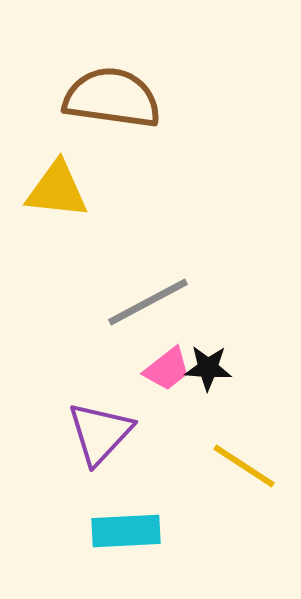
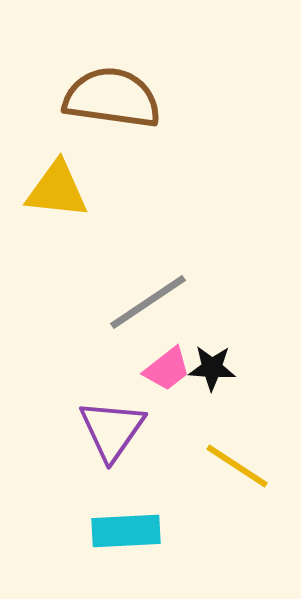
gray line: rotated 6 degrees counterclockwise
black star: moved 4 px right
purple triangle: moved 12 px right, 3 px up; rotated 8 degrees counterclockwise
yellow line: moved 7 px left
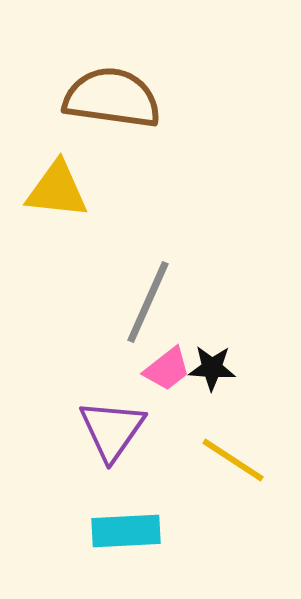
gray line: rotated 32 degrees counterclockwise
yellow line: moved 4 px left, 6 px up
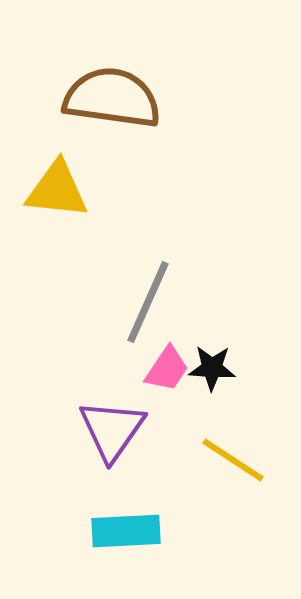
pink trapezoid: rotated 18 degrees counterclockwise
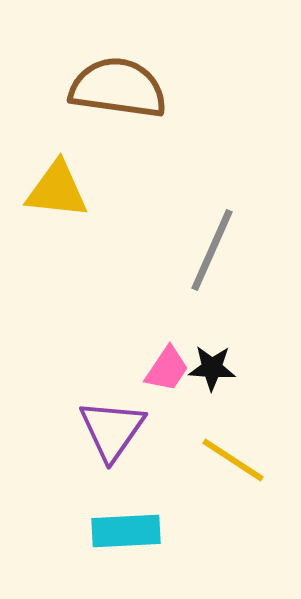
brown semicircle: moved 6 px right, 10 px up
gray line: moved 64 px right, 52 px up
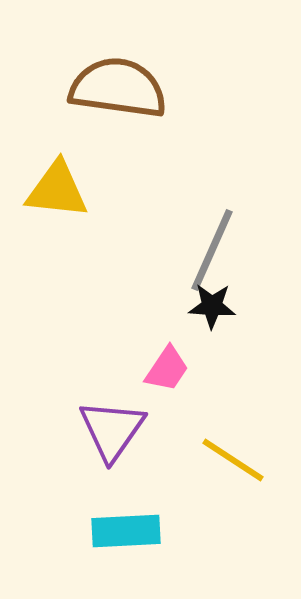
black star: moved 62 px up
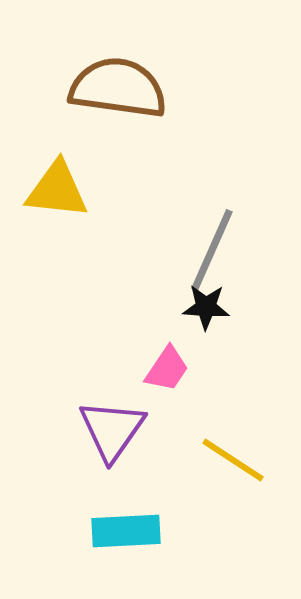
black star: moved 6 px left, 1 px down
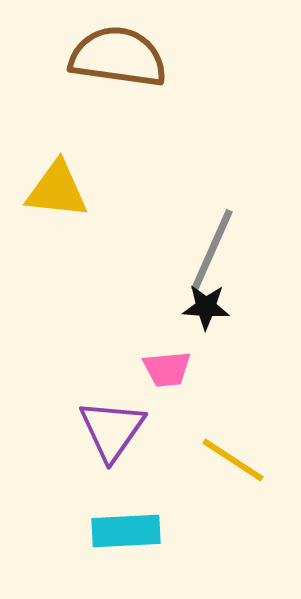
brown semicircle: moved 31 px up
pink trapezoid: rotated 51 degrees clockwise
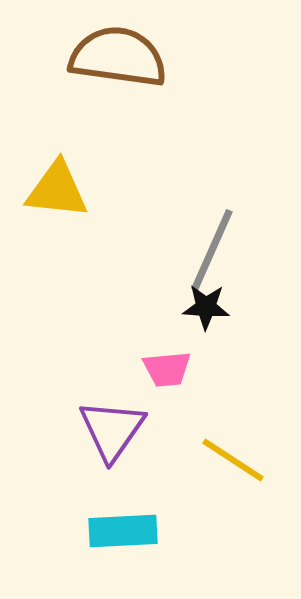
cyan rectangle: moved 3 px left
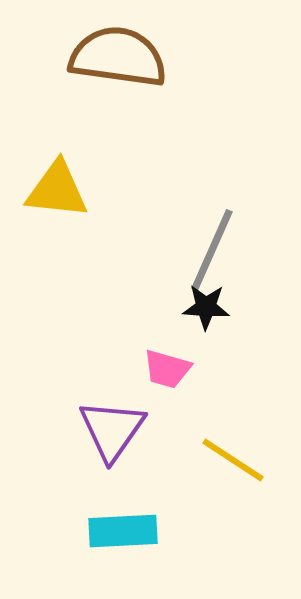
pink trapezoid: rotated 21 degrees clockwise
